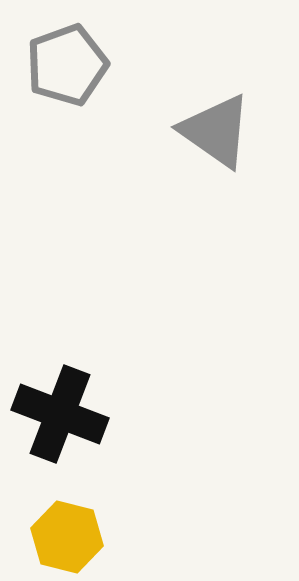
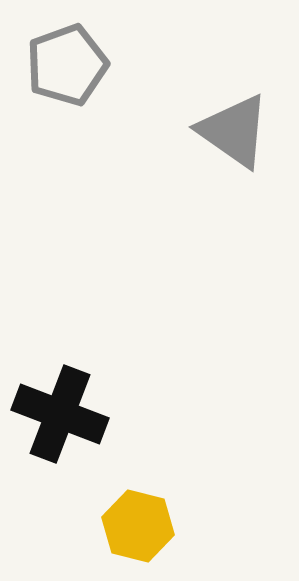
gray triangle: moved 18 px right
yellow hexagon: moved 71 px right, 11 px up
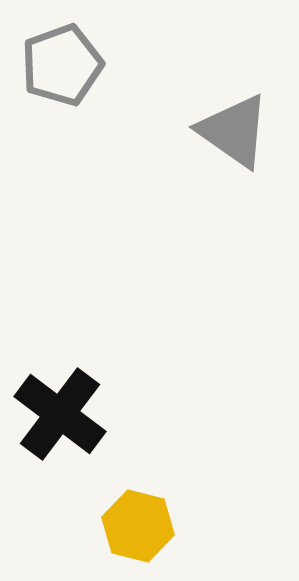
gray pentagon: moved 5 px left
black cross: rotated 16 degrees clockwise
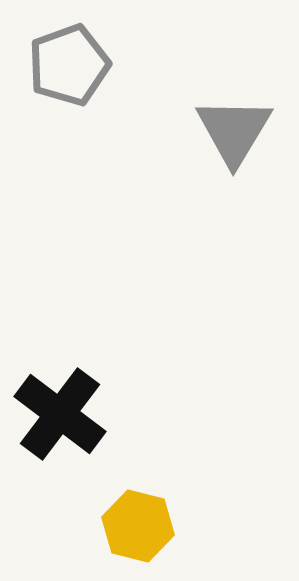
gray pentagon: moved 7 px right
gray triangle: rotated 26 degrees clockwise
